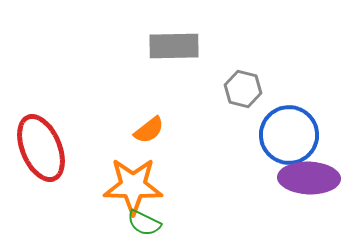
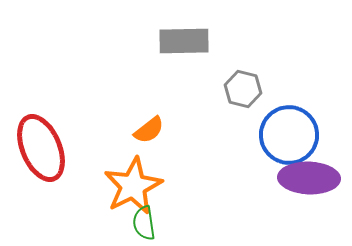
gray rectangle: moved 10 px right, 5 px up
orange star: rotated 28 degrees counterclockwise
green semicircle: rotated 56 degrees clockwise
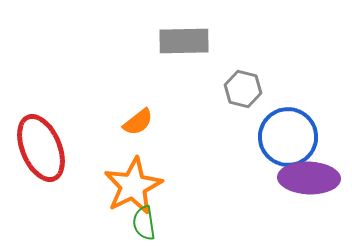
orange semicircle: moved 11 px left, 8 px up
blue circle: moved 1 px left, 2 px down
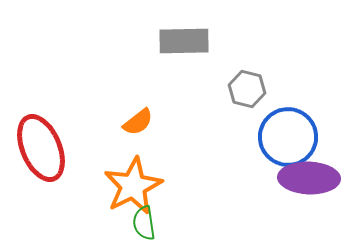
gray hexagon: moved 4 px right
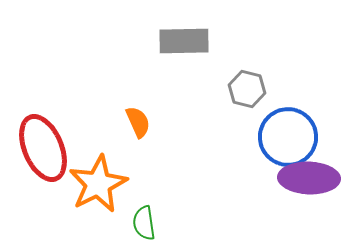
orange semicircle: rotated 76 degrees counterclockwise
red ellipse: moved 2 px right
orange star: moved 35 px left, 2 px up
